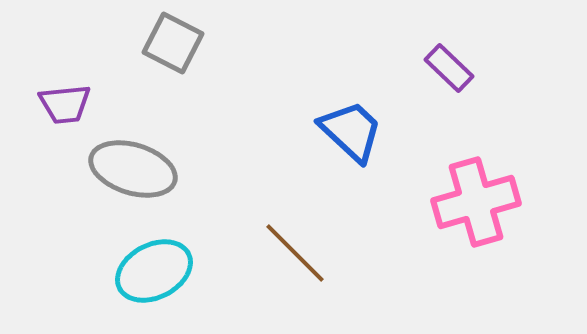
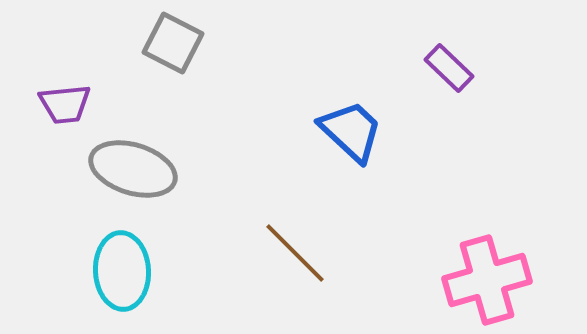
pink cross: moved 11 px right, 78 px down
cyan ellipse: moved 32 px left; rotated 66 degrees counterclockwise
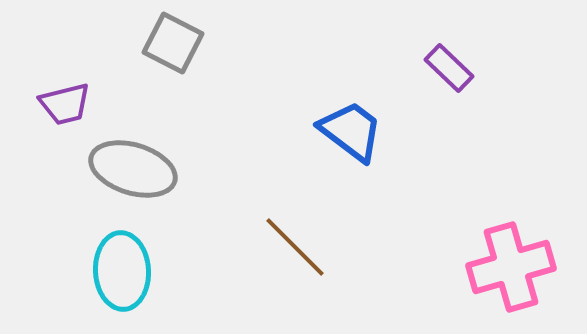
purple trapezoid: rotated 8 degrees counterclockwise
blue trapezoid: rotated 6 degrees counterclockwise
brown line: moved 6 px up
pink cross: moved 24 px right, 13 px up
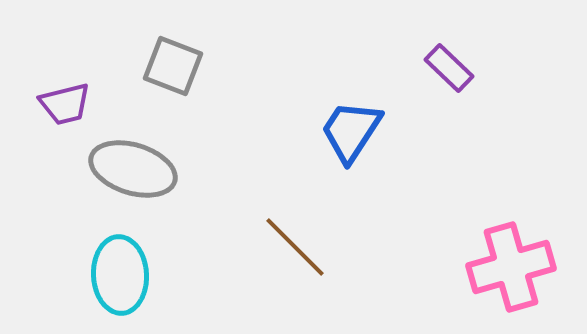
gray square: moved 23 px down; rotated 6 degrees counterclockwise
blue trapezoid: rotated 94 degrees counterclockwise
cyan ellipse: moved 2 px left, 4 px down
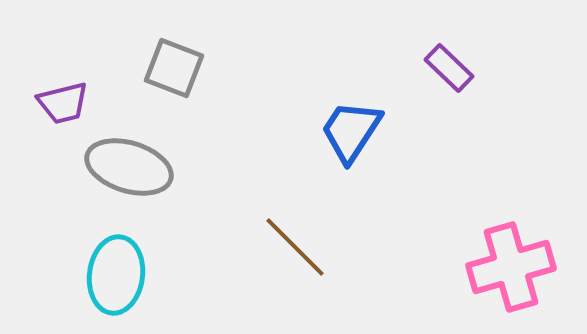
gray square: moved 1 px right, 2 px down
purple trapezoid: moved 2 px left, 1 px up
gray ellipse: moved 4 px left, 2 px up
cyan ellipse: moved 4 px left; rotated 10 degrees clockwise
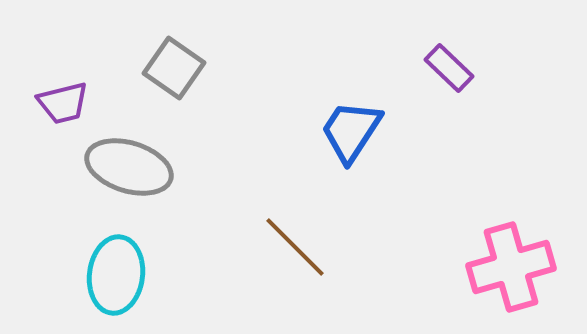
gray square: rotated 14 degrees clockwise
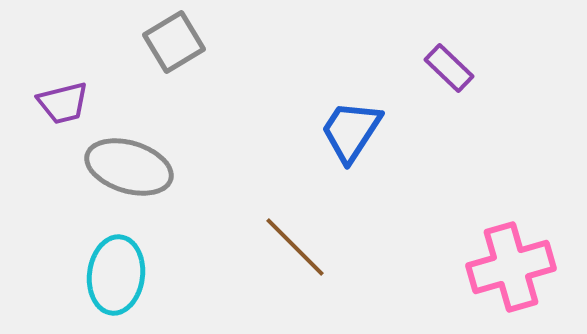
gray square: moved 26 px up; rotated 24 degrees clockwise
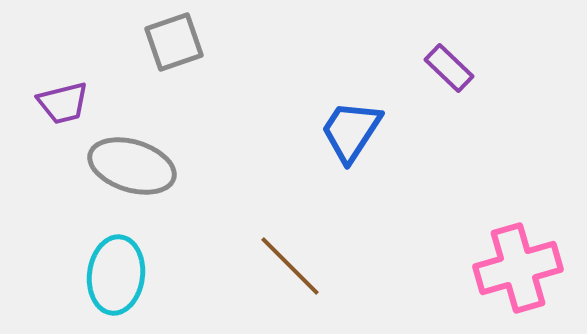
gray square: rotated 12 degrees clockwise
gray ellipse: moved 3 px right, 1 px up
brown line: moved 5 px left, 19 px down
pink cross: moved 7 px right, 1 px down
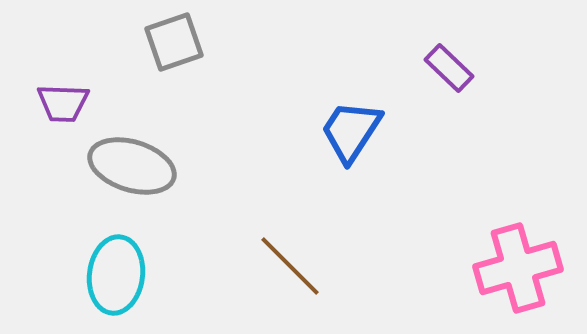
purple trapezoid: rotated 16 degrees clockwise
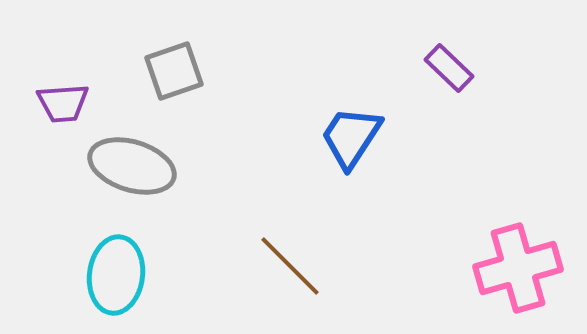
gray square: moved 29 px down
purple trapezoid: rotated 6 degrees counterclockwise
blue trapezoid: moved 6 px down
